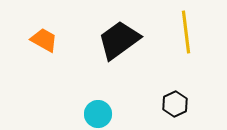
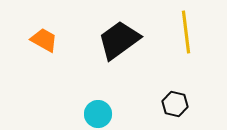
black hexagon: rotated 20 degrees counterclockwise
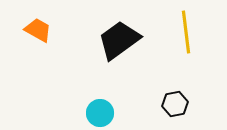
orange trapezoid: moved 6 px left, 10 px up
black hexagon: rotated 25 degrees counterclockwise
cyan circle: moved 2 px right, 1 px up
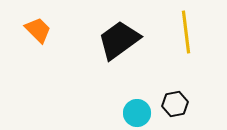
orange trapezoid: rotated 16 degrees clockwise
cyan circle: moved 37 px right
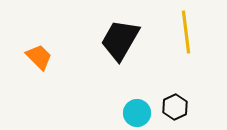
orange trapezoid: moved 1 px right, 27 px down
black trapezoid: moved 1 px right; rotated 24 degrees counterclockwise
black hexagon: moved 3 px down; rotated 15 degrees counterclockwise
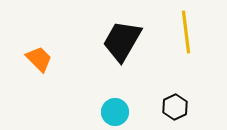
black trapezoid: moved 2 px right, 1 px down
orange trapezoid: moved 2 px down
cyan circle: moved 22 px left, 1 px up
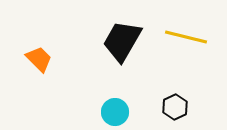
yellow line: moved 5 px down; rotated 69 degrees counterclockwise
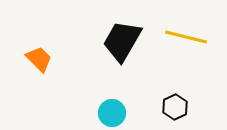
cyan circle: moved 3 px left, 1 px down
